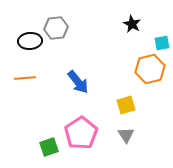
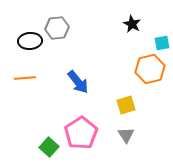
gray hexagon: moved 1 px right
green square: rotated 30 degrees counterclockwise
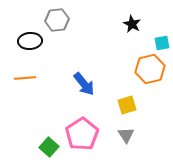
gray hexagon: moved 8 px up
blue arrow: moved 6 px right, 2 px down
yellow square: moved 1 px right
pink pentagon: moved 1 px right, 1 px down
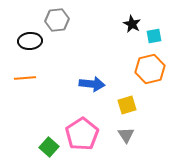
cyan square: moved 8 px left, 7 px up
blue arrow: moved 8 px right; rotated 45 degrees counterclockwise
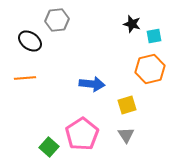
black star: rotated 12 degrees counterclockwise
black ellipse: rotated 40 degrees clockwise
